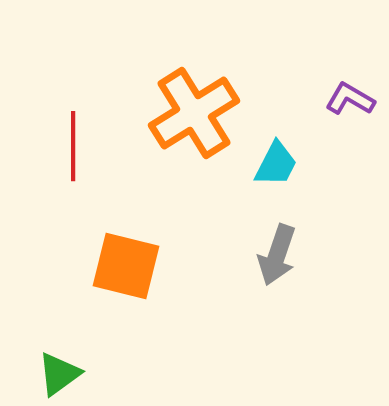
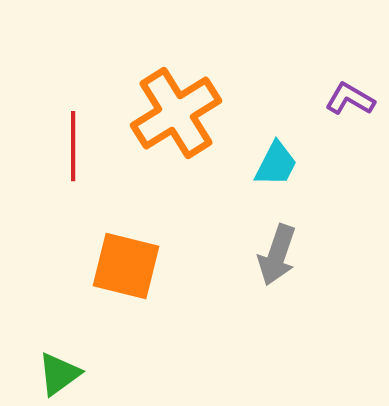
orange cross: moved 18 px left
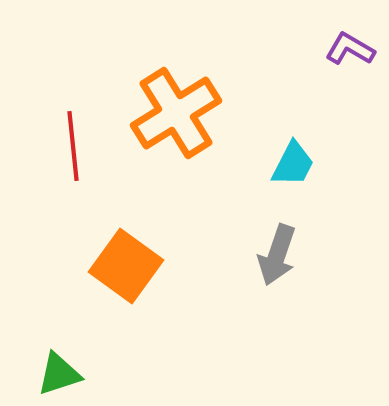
purple L-shape: moved 50 px up
red line: rotated 6 degrees counterclockwise
cyan trapezoid: moved 17 px right
orange square: rotated 22 degrees clockwise
green triangle: rotated 18 degrees clockwise
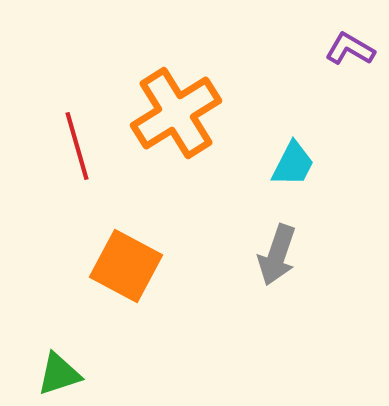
red line: moved 4 px right; rotated 10 degrees counterclockwise
orange square: rotated 8 degrees counterclockwise
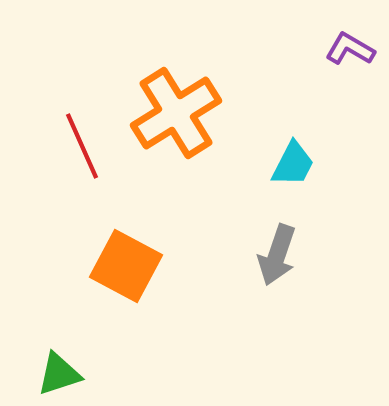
red line: moved 5 px right; rotated 8 degrees counterclockwise
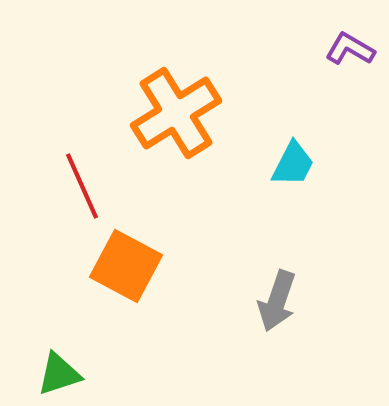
red line: moved 40 px down
gray arrow: moved 46 px down
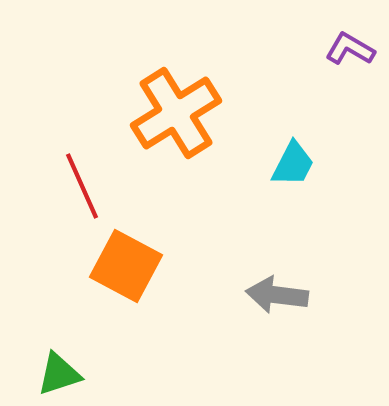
gray arrow: moved 6 px up; rotated 78 degrees clockwise
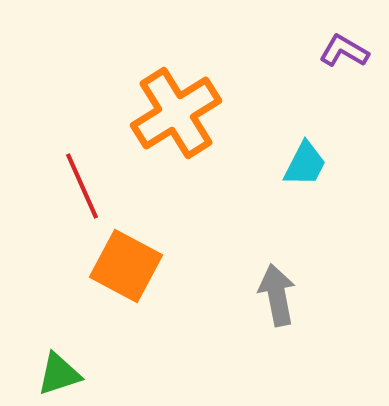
purple L-shape: moved 6 px left, 2 px down
cyan trapezoid: moved 12 px right
gray arrow: rotated 72 degrees clockwise
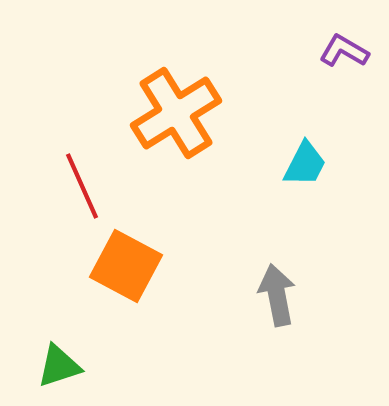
green triangle: moved 8 px up
